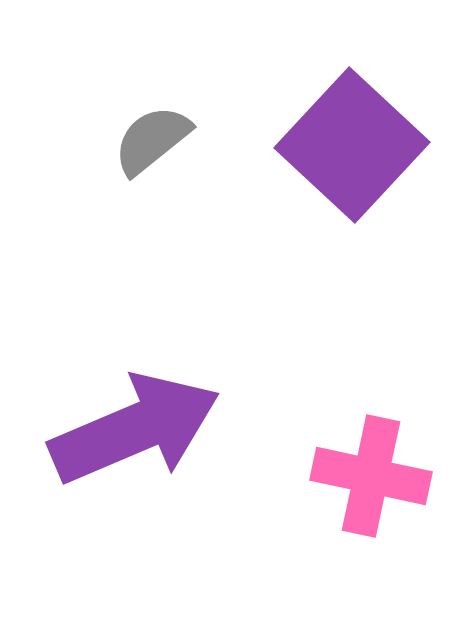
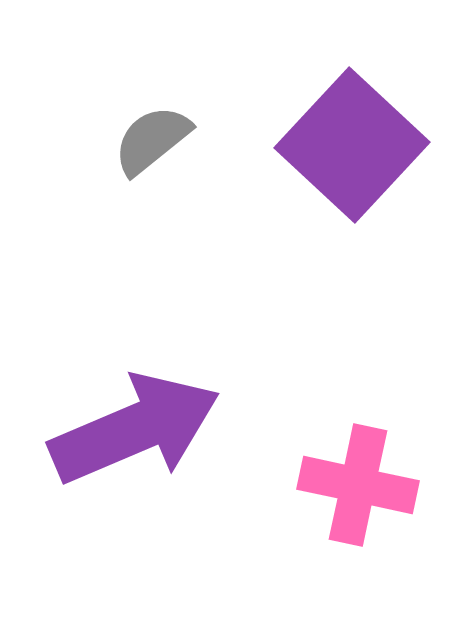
pink cross: moved 13 px left, 9 px down
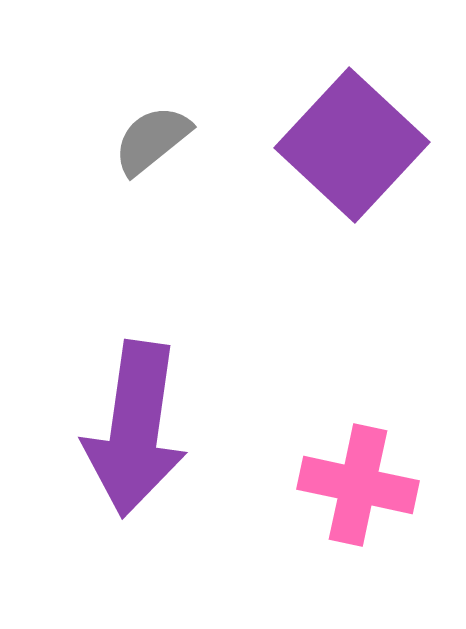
purple arrow: rotated 121 degrees clockwise
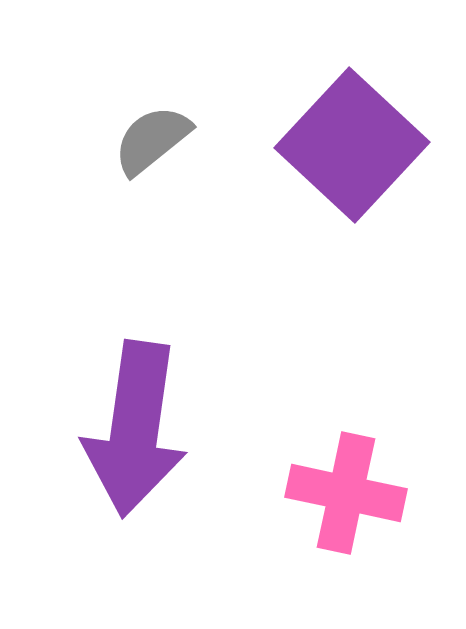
pink cross: moved 12 px left, 8 px down
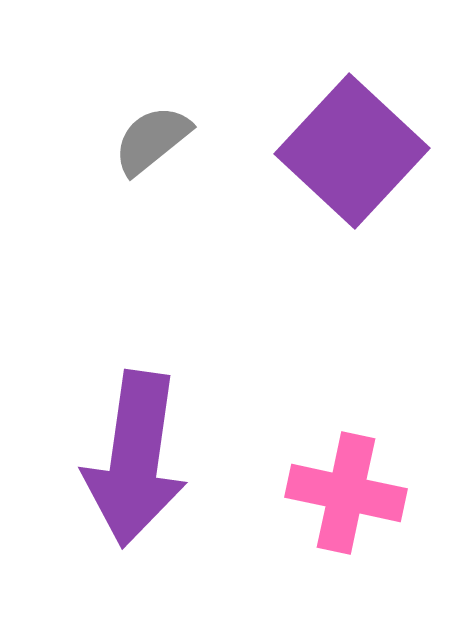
purple square: moved 6 px down
purple arrow: moved 30 px down
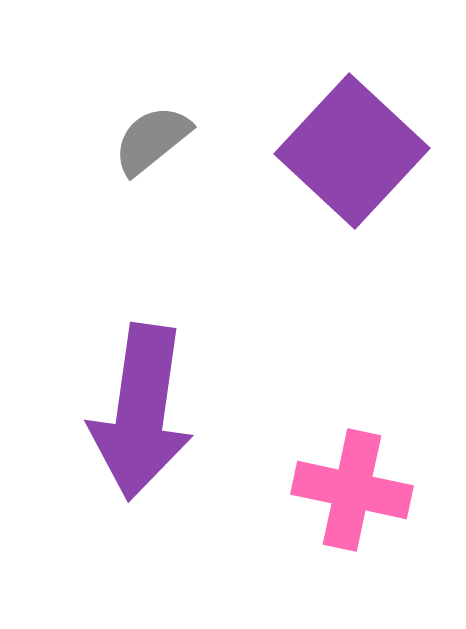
purple arrow: moved 6 px right, 47 px up
pink cross: moved 6 px right, 3 px up
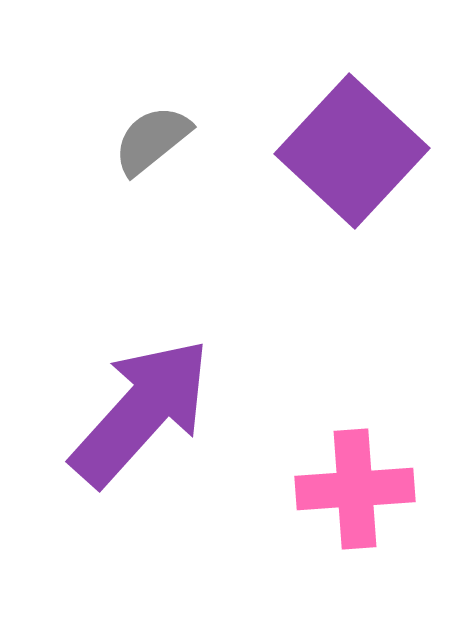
purple arrow: rotated 146 degrees counterclockwise
pink cross: moved 3 px right, 1 px up; rotated 16 degrees counterclockwise
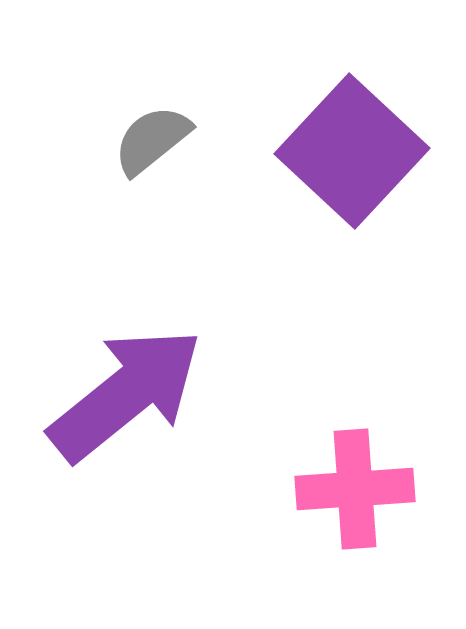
purple arrow: moved 15 px left, 18 px up; rotated 9 degrees clockwise
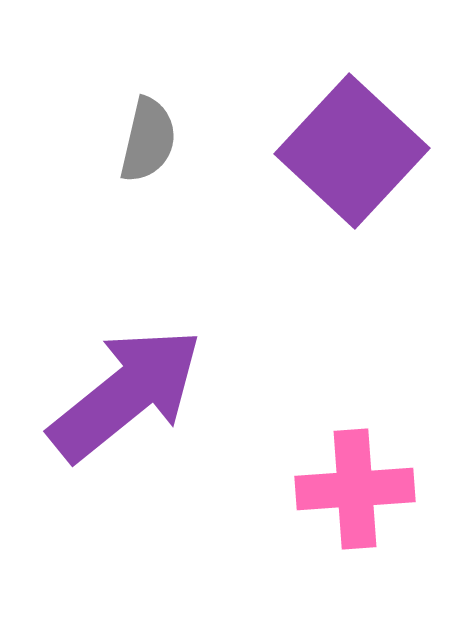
gray semicircle: moved 4 px left; rotated 142 degrees clockwise
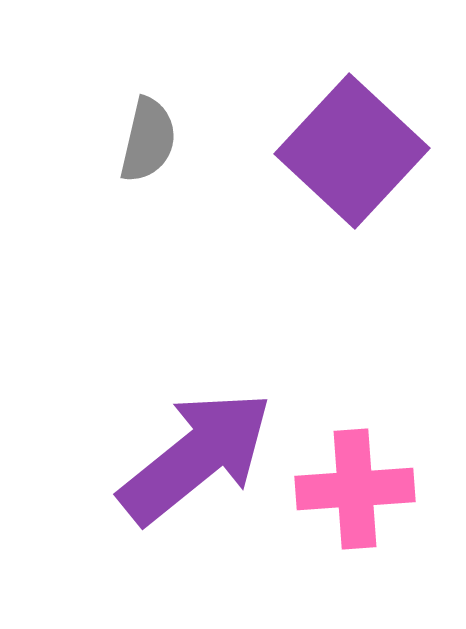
purple arrow: moved 70 px right, 63 px down
